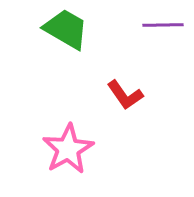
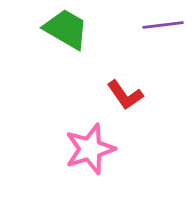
purple line: rotated 6 degrees counterclockwise
pink star: moved 22 px right; rotated 12 degrees clockwise
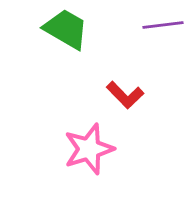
red L-shape: rotated 9 degrees counterclockwise
pink star: moved 1 px left
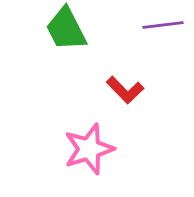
green trapezoid: rotated 147 degrees counterclockwise
red L-shape: moved 5 px up
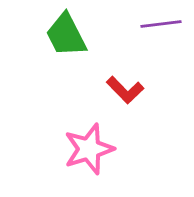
purple line: moved 2 px left, 1 px up
green trapezoid: moved 6 px down
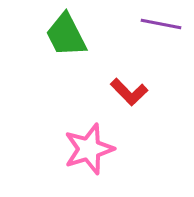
purple line: rotated 18 degrees clockwise
red L-shape: moved 4 px right, 2 px down
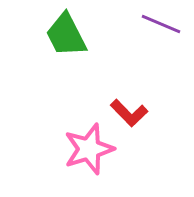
purple line: rotated 12 degrees clockwise
red L-shape: moved 21 px down
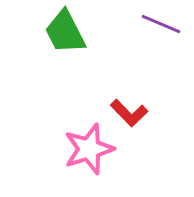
green trapezoid: moved 1 px left, 3 px up
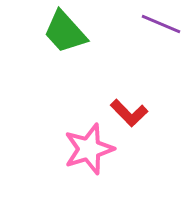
green trapezoid: rotated 15 degrees counterclockwise
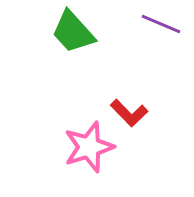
green trapezoid: moved 8 px right
pink star: moved 2 px up
